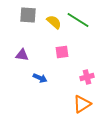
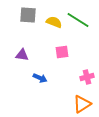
yellow semicircle: rotated 21 degrees counterclockwise
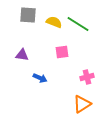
green line: moved 4 px down
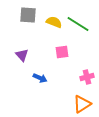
purple triangle: rotated 40 degrees clockwise
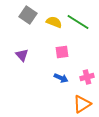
gray square: rotated 30 degrees clockwise
green line: moved 2 px up
blue arrow: moved 21 px right
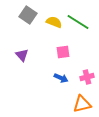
pink square: moved 1 px right
orange triangle: rotated 18 degrees clockwise
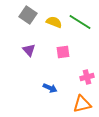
green line: moved 2 px right
purple triangle: moved 7 px right, 5 px up
blue arrow: moved 11 px left, 10 px down
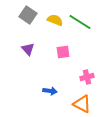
yellow semicircle: moved 1 px right, 2 px up
purple triangle: moved 1 px left, 1 px up
blue arrow: moved 3 px down; rotated 16 degrees counterclockwise
orange triangle: rotated 42 degrees clockwise
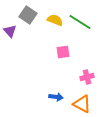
purple triangle: moved 18 px left, 18 px up
blue arrow: moved 6 px right, 6 px down
